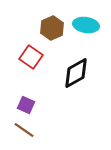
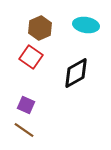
brown hexagon: moved 12 px left
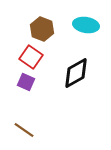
brown hexagon: moved 2 px right, 1 px down; rotated 15 degrees counterclockwise
purple square: moved 23 px up
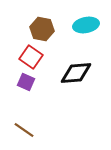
cyan ellipse: rotated 20 degrees counterclockwise
brown hexagon: rotated 10 degrees counterclockwise
black diamond: rotated 24 degrees clockwise
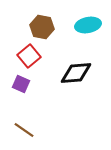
cyan ellipse: moved 2 px right
brown hexagon: moved 2 px up
red square: moved 2 px left, 1 px up; rotated 15 degrees clockwise
purple square: moved 5 px left, 2 px down
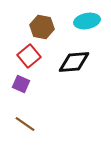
cyan ellipse: moved 1 px left, 4 px up
black diamond: moved 2 px left, 11 px up
brown line: moved 1 px right, 6 px up
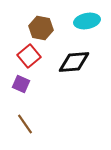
brown hexagon: moved 1 px left, 1 px down
brown line: rotated 20 degrees clockwise
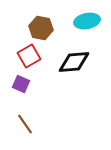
red square: rotated 10 degrees clockwise
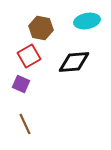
brown line: rotated 10 degrees clockwise
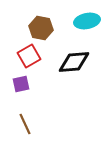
purple square: rotated 36 degrees counterclockwise
